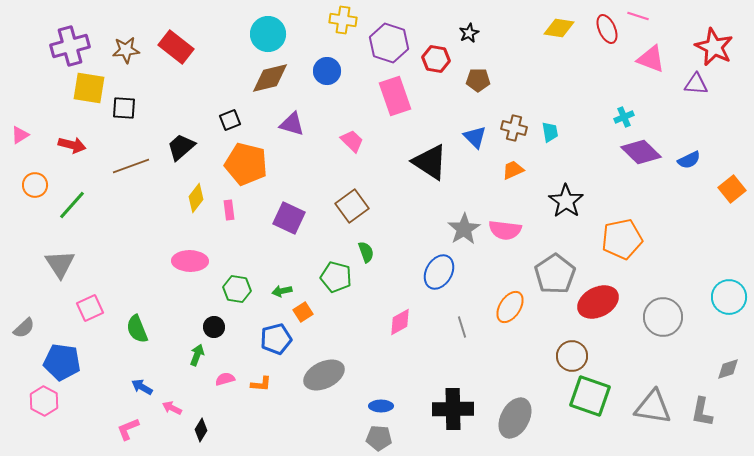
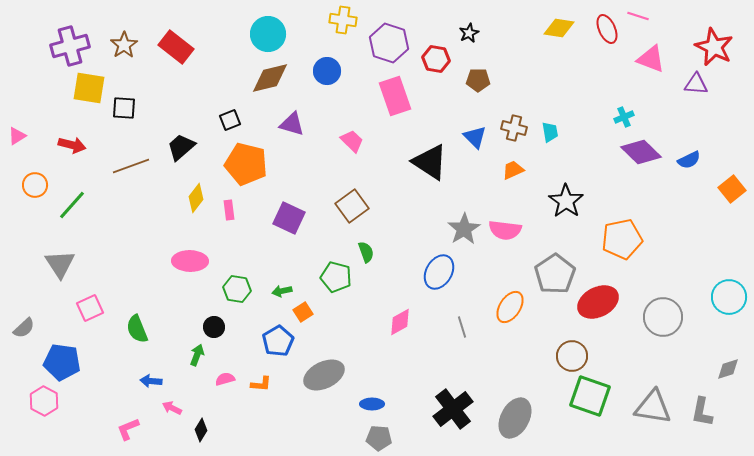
brown star at (126, 50): moved 2 px left, 5 px up; rotated 28 degrees counterclockwise
pink triangle at (20, 135): moved 3 px left, 1 px down
blue pentagon at (276, 339): moved 2 px right, 2 px down; rotated 16 degrees counterclockwise
blue arrow at (142, 387): moved 9 px right, 6 px up; rotated 25 degrees counterclockwise
blue ellipse at (381, 406): moved 9 px left, 2 px up
black cross at (453, 409): rotated 36 degrees counterclockwise
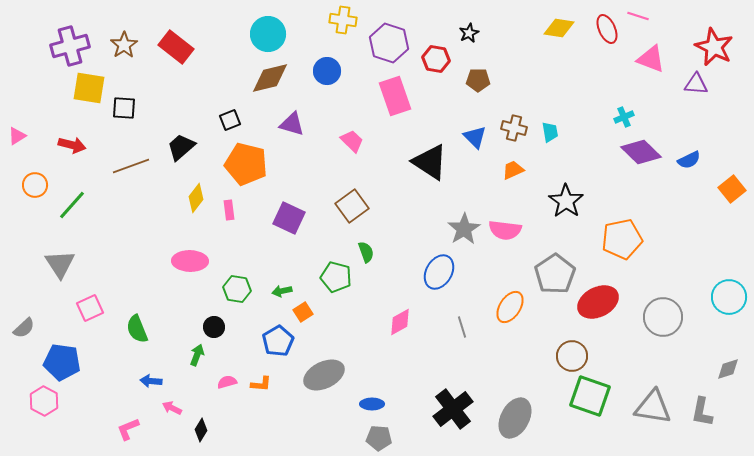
pink semicircle at (225, 379): moved 2 px right, 3 px down
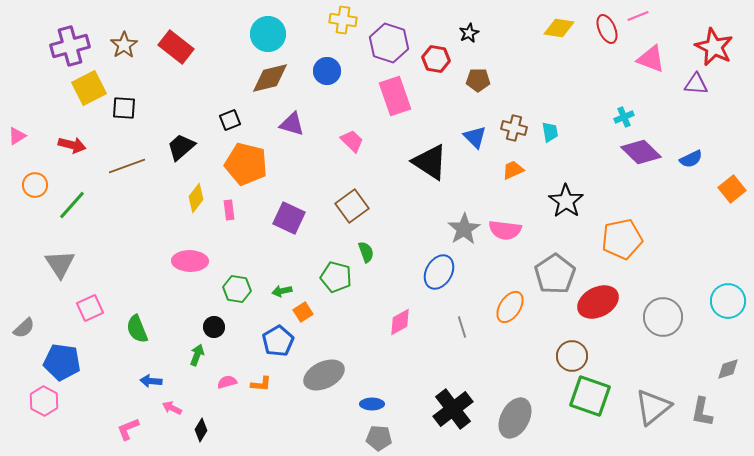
pink line at (638, 16): rotated 40 degrees counterclockwise
yellow square at (89, 88): rotated 36 degrees counterclockwise
blue semicircle at (689, 160): moved 2 px right, 1 px up
brown line at (131, 166): moved 4 px left
cyan circle at (729, 297): moved 1 px left, 4 px down
gray triangle at (653, 407): rotated 48 degrees counterclockwise
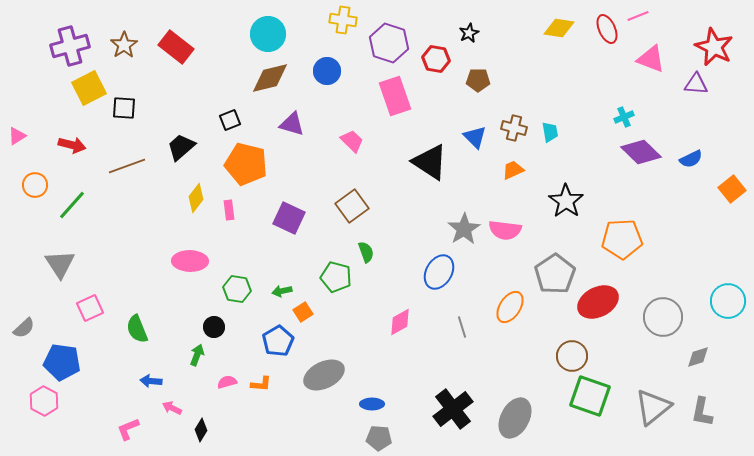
orange pentagon at (622, 239): rotated 9 degrees clockwise
gray diamond at (728, 369): moved 30 px left, 12 px up
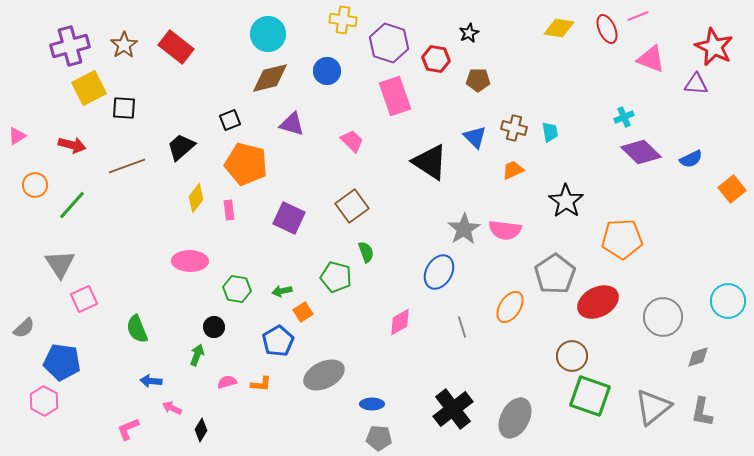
pink square at (90, 308): moved 6 px left, 9 px up
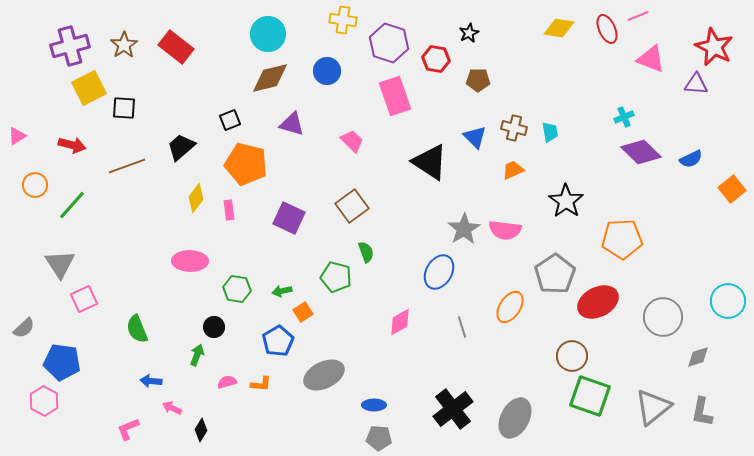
blue ellipse at (372, 404): moved 2 px right, 1 px down
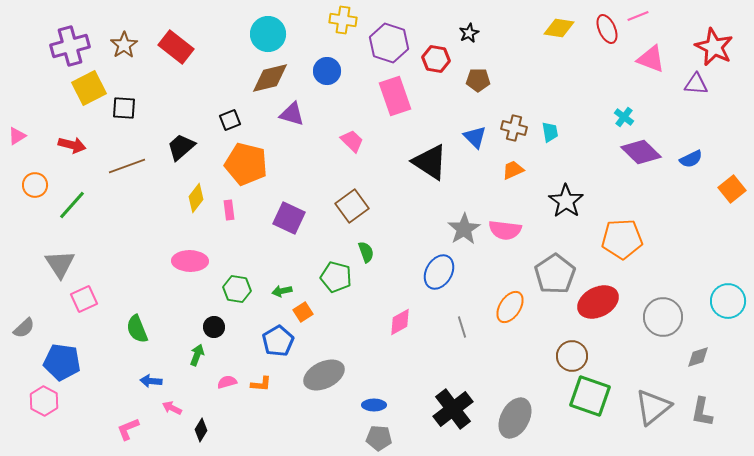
cyan cross at (624, 117): rotated 30 degrees counterclockwise
purple triangle at (292, 124): moved 10 px up
